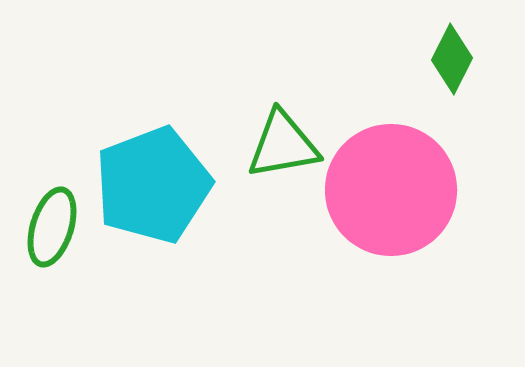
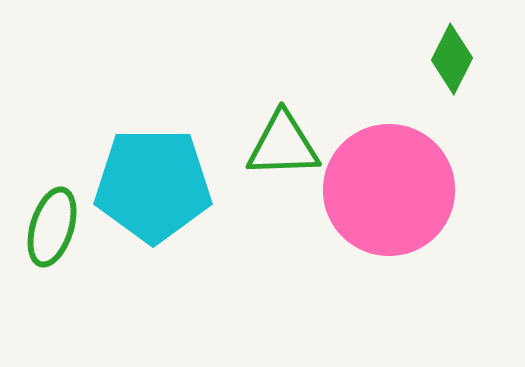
green triangle: rotated 8 degrees clockwise
cyan pentagon: rotated 21 degrees clockwise
pink circle: moved 2 px left
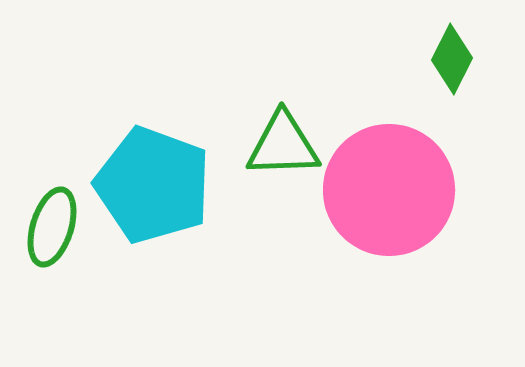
cyan pentagon: rotated 20 degrees clockwise
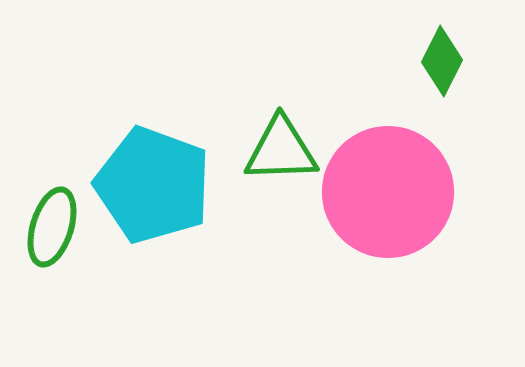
green diamond: moved 10 px left, 2 px down
green triangle: moved 2 px left, 5 px down
pink circle: moved 1 px left, 2 px down
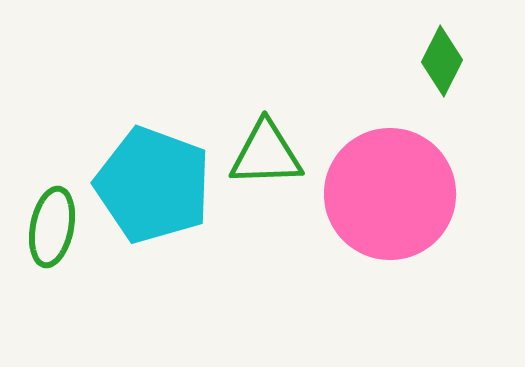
green triangle: moved 15 px left, 4 px down
pink circle: moved 2 px right, 2 px down
green ellipse: rotated 6 degrees counterclockwise
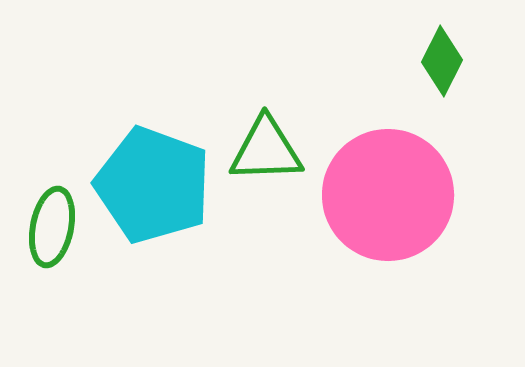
green triangle: moved 4 px up
pink circle: moved 2 px left, 1 px down
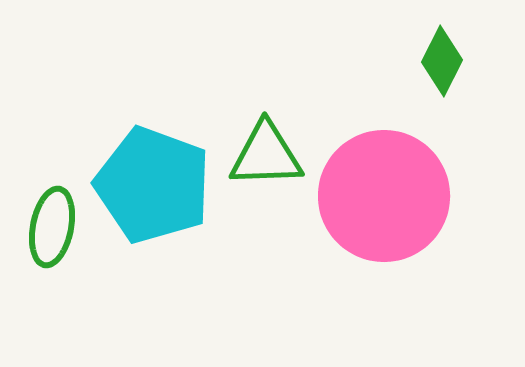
green triangle: moved 5 px down
pink circle: moved 4 px left, 1 px down
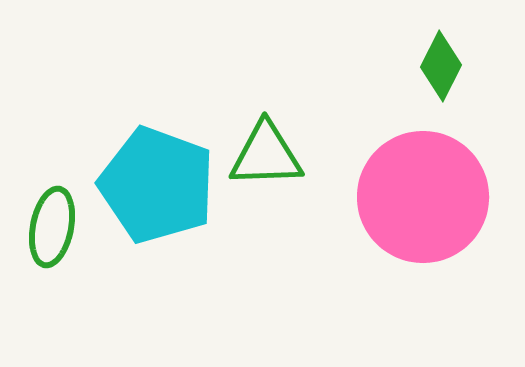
green diamond: moved 1 px left, 5 px down
cyan pentagon: moved 4 px right
pink circle: moved 39 px right, 1 px down
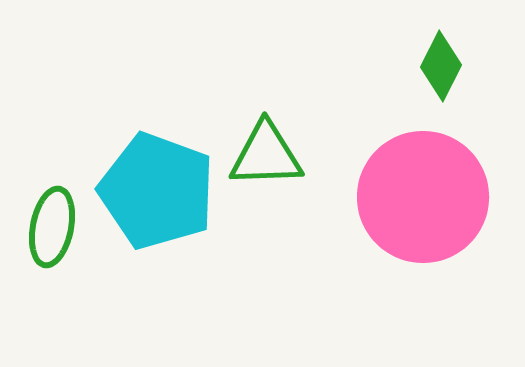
cyan pentagon: moved 6 px down
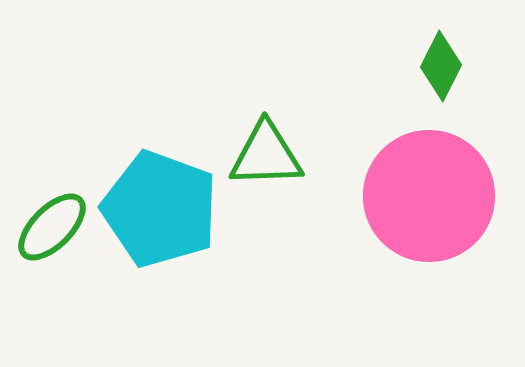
cyan pentagon: moved 3 px right, 18 px down
pink circle: moved 6 px right, 1 px up
green ellipse: rotated 34 degrees clockwise
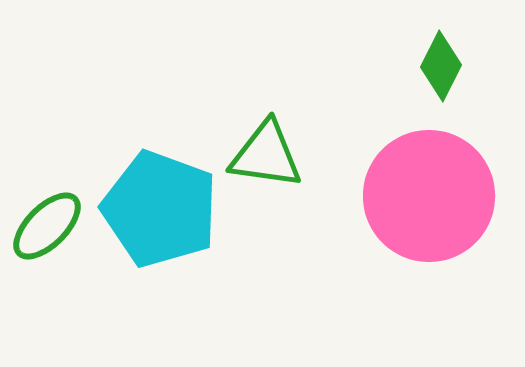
green triangle: rotated 10 degrees clockwise
green ellipse: moved 5 px left, 1 px up
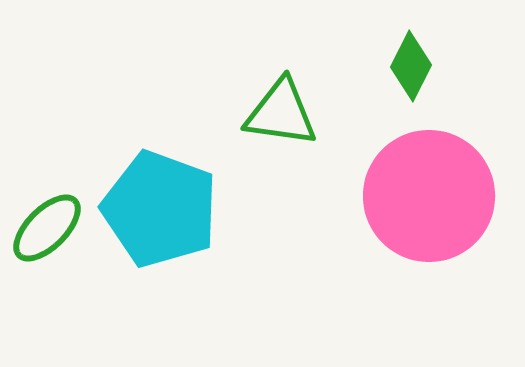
green diamond: moved 30 px left
green triangle: moved 15 px right, 42 px up
green ellipse: moved 2 px down
